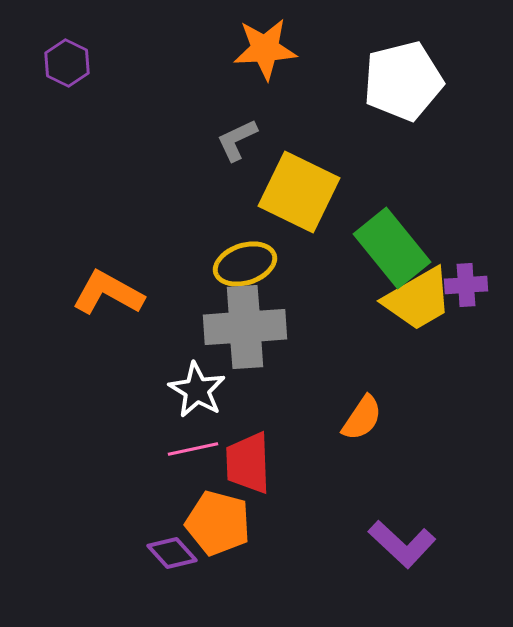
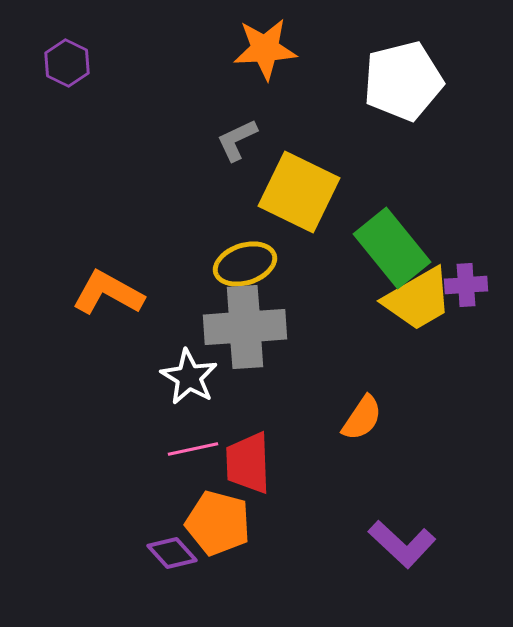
white star: moved 8 px left, 13 px up
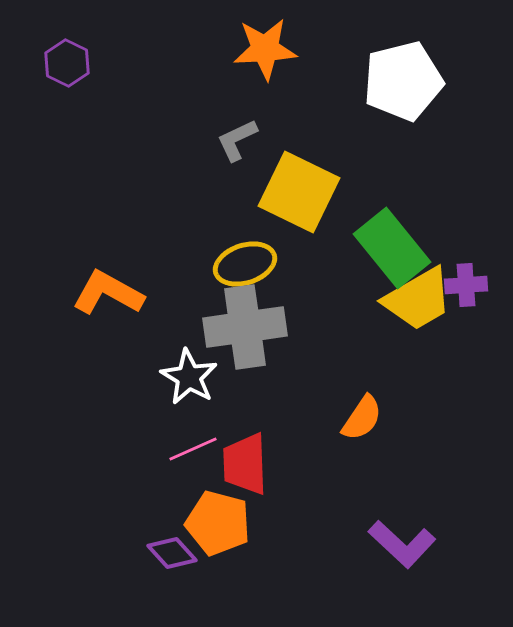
gray cross: rotated 4 degrees counterclockwise
pink line: rotated 12 degrees counterclockwise
red trapezoid: moved 3 px left, 1 px down
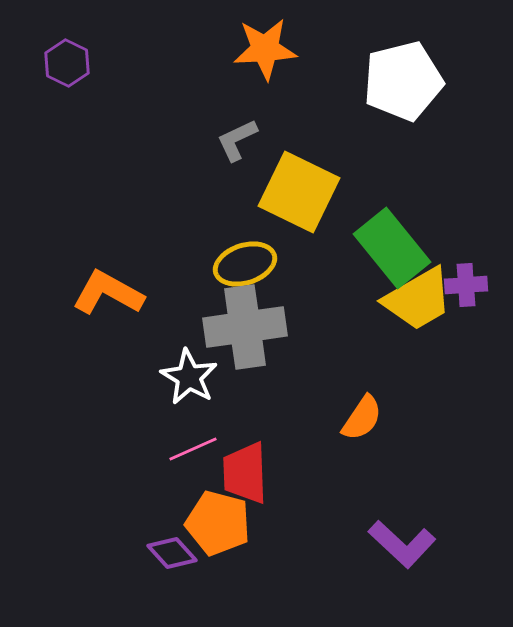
red trapezoid: moved 9 px down
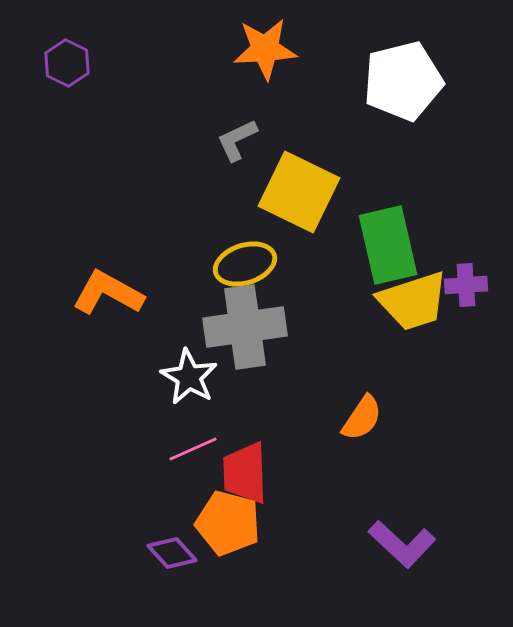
green rectangle: moved 4 px left, 3 px up; rotated 26 degrees clockwise
yellow trapezoid: moved 5 px left, 2 px down; rotated 12 degrees clockwise
orange pentagon: moved 10 px right
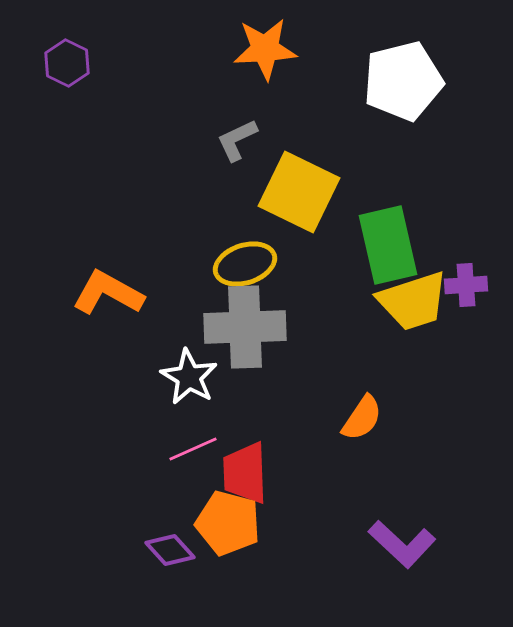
gray cross: rotated 6 degrees clockwise
purple diamond: moved 2 px left, 3 px up
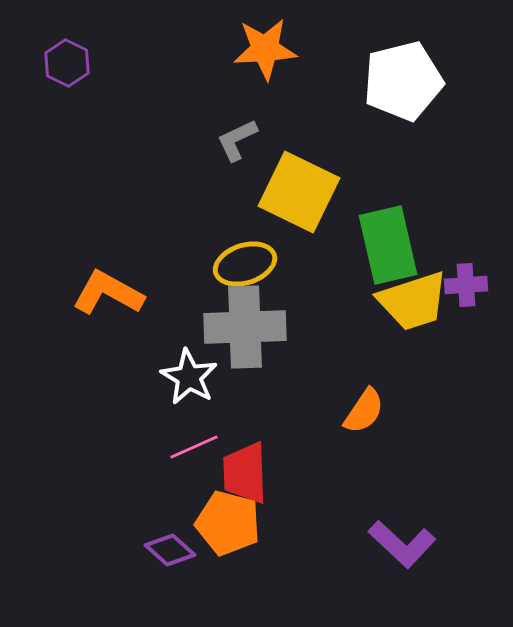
orange semicircle: moved 2 px right, 7 px up
pink line: moved 1 px right, 2 px up
purple diamond: rotated 6 degrees counterclockwise
